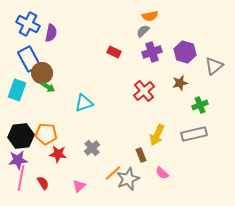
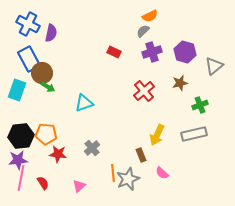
orange semicircle: rotated 14 degrees counterclockwise
orange line: rotated 54 degrees counterclockwise
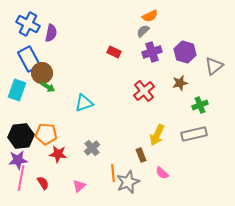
gray star: moved 3 px down
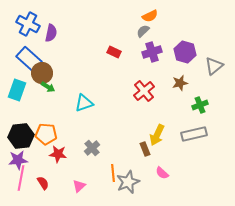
blue rectangle: rotated 20 degrees counterclockwise
brown rectangle: moved 4 px right, 6 px up
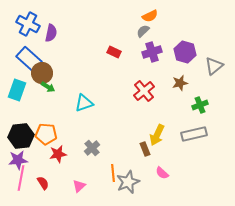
red star: rotated 18 degrees counterclockwise
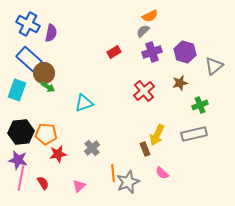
red rectangle: rotated 56 degrees counterclockwise
brown circle: moved 2 px right
black hexagon: moved 4 px up
purple star: rotated 18 degrees clockwise
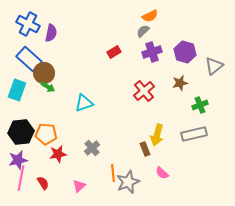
yellow arrow: rotated 10 degrees counterclockwise
purple star: rotated 24 degrees counterclockwise
